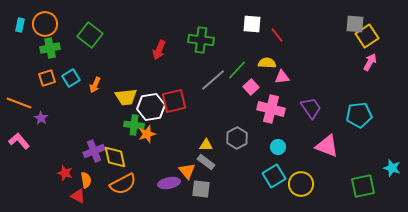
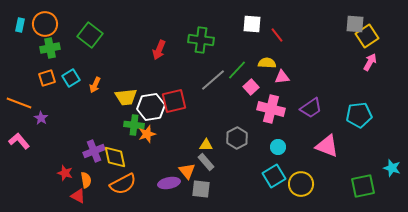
purple trapezoid at (311, 108): rotated 90 degrees clockwise
gray rectangle at (206, 162): rotated 12 degrees clockwise
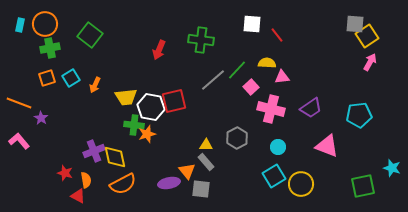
white hexagon at (151, 107): rotated 20 degrees clockwise
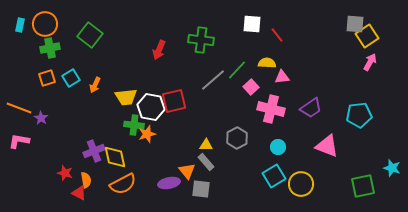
orange line at (19, 103): moved 5 px down
pink L-shape at (19, 141): rotated 40 degrees counterclockwise
red triangle at (78, 196): moved 1 px right, 3 px up
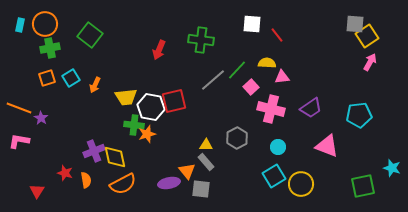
red triangle at (79, 193): moved 42 px left, 2 px up; rotated 35 degrees clockwise
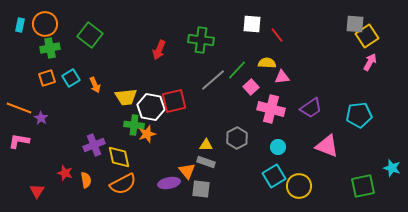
orange arrow at (95, 85): rotated 49 degrees counterclockwise
purple cross at (94, 151): moved 6 px up
yellow diamond at (115, 157): moved 4 px right
gray rectangle at (206, 162): rotated 30 degrees counterclockwise
yellow circle at (301, 184): moved 2 px left, 2 px down
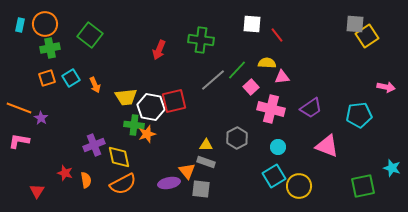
pink arrow at (370, 62): moved 16 px right, 25 px down; rotated 72 degrees clockwise
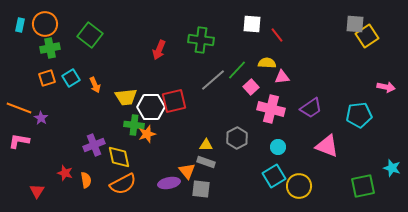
white hexagon at (151, 107): rotated 12 degrees counterclockwise
